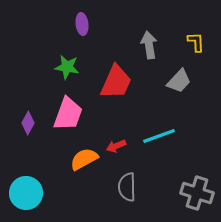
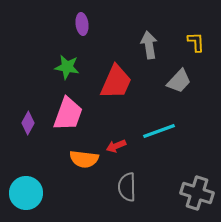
cyan line: moved 5 px up
orange semicircle: rotated 144 degrees counterclockwise
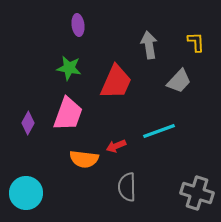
purple ellipse: moved 4 px left, 1 px down
green star: moved 2 px right, 1 px down
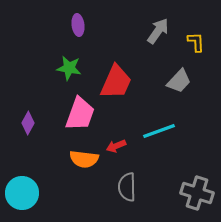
gray arrow: moved 9 px right, 14 px up; rotated 44 degrees clockwise
pink trapezoid: moved 12 px right
cyan circle: moved 4 px left
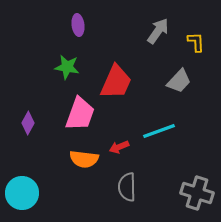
green star: moved 2 px left, 1 px up
red arrow: moved 3 px right, 1 px down
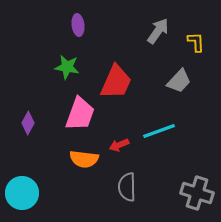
red arrow: moved 2 px up
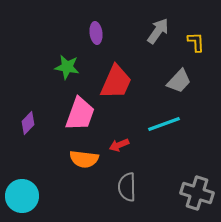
purple ellipse: moved 18 px right, 8 px down
purple diamond: rotated 15 degrees clockwise
cyan line: moved 5 px right, 7 px up
cyan circle: moved 3 px down
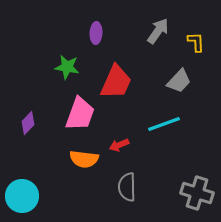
purple ellipse: rotated 10 degrees clockwise
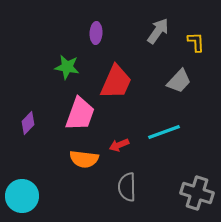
cyan line: moved 8 px down
